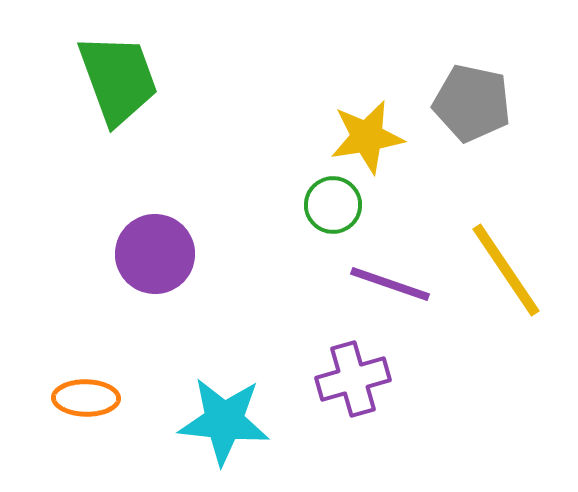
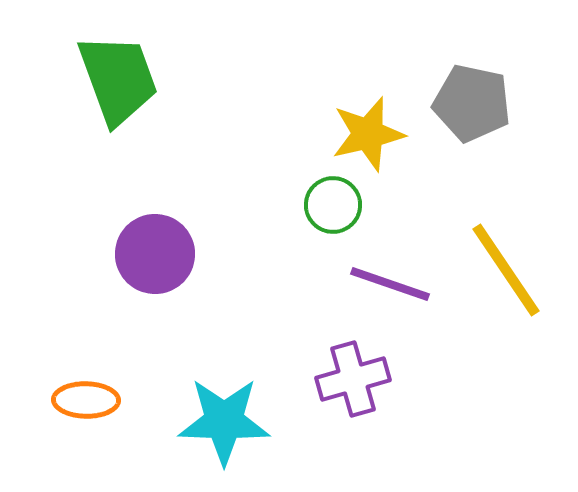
yellow star: moved 1 px right, 3 px up; rotated 4 degrees counterclockwise
orange ellipse: moved 2 px down
cyan star: rotated 4 degrees counterclockwise
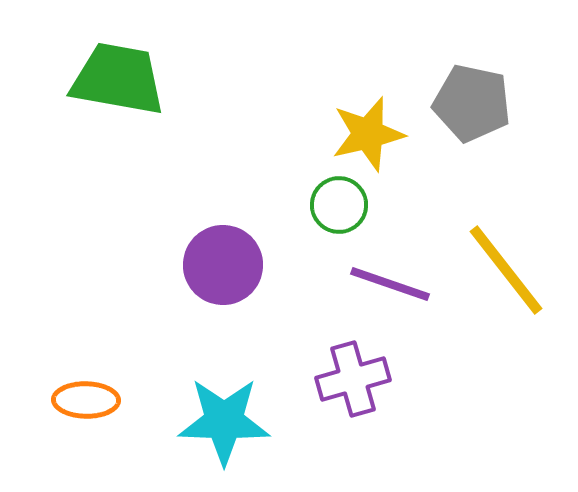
green trapezoid: rotated 60 degrees counterclockwise
green circle: moved 6 px right
purple circle: moved 68 px right, 11 px down
yellow line: rotated 4 degrees counterclockwise
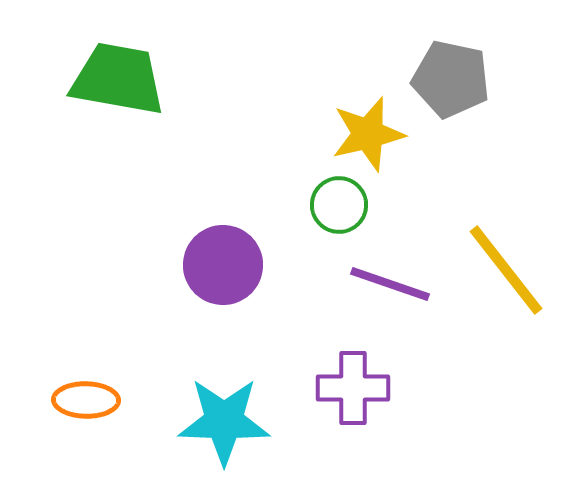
gray pentagon: moved 21 px left, 24 px up
purple cross: moved 9 px down; rotated 16 degrees clockwise
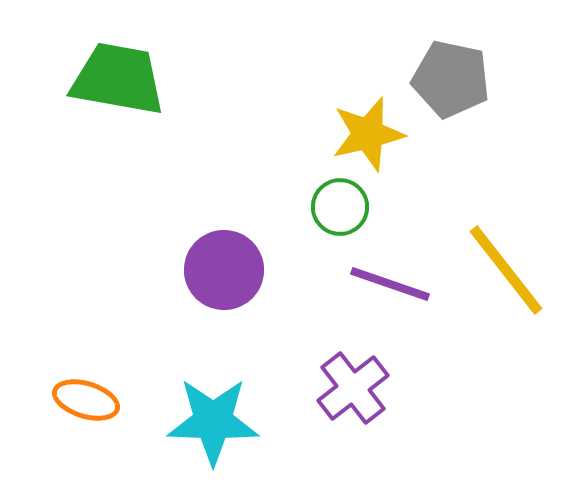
green circle: moved 1 px right, 2 px down
purple circle: moved 1 px right, 5 px down
purple cross: rotated 38 degrees counterclockwise
orange ellipse: rotated 16 degrees clockwise
cyan star: moved 11 px left
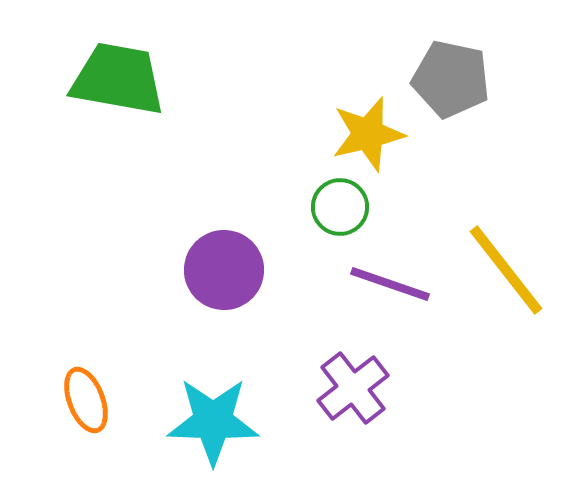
orange ellipse: rotated 52 degrees clockwise
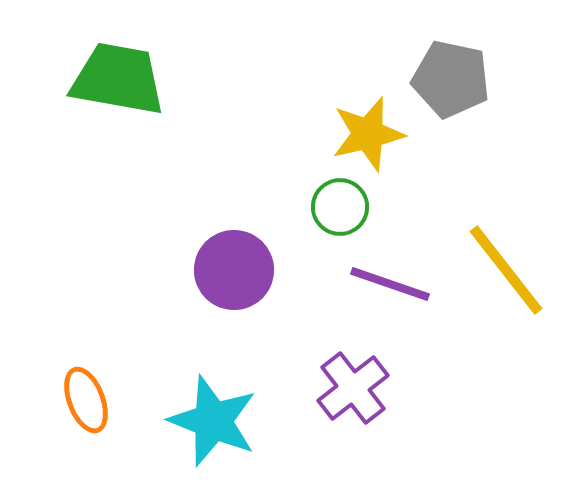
purple circle: moved 10 px right
cyan star: rotated 20 degrees clockwise
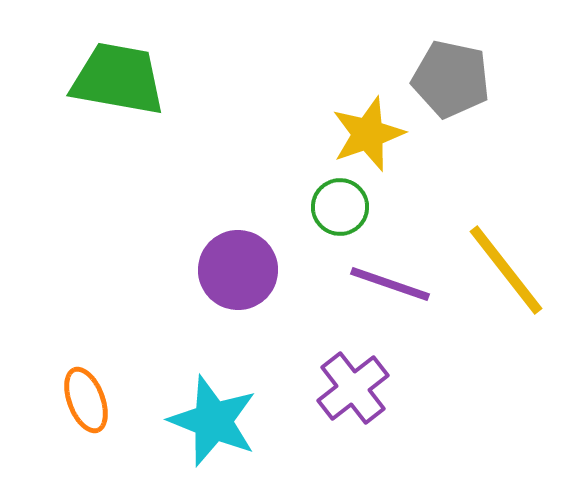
yellow star: rotated 6 degrees counterclockwise
purple circle: moved 4 px right
